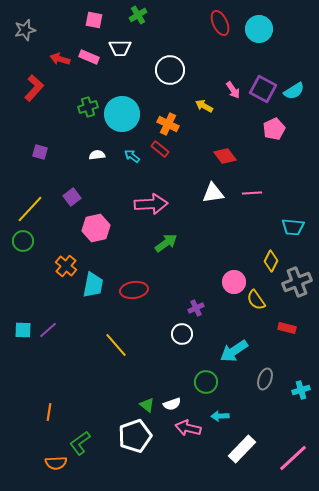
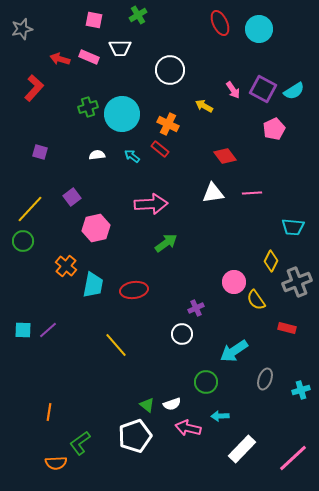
gray star at (25, 30): moved 3 px left, 1 px up
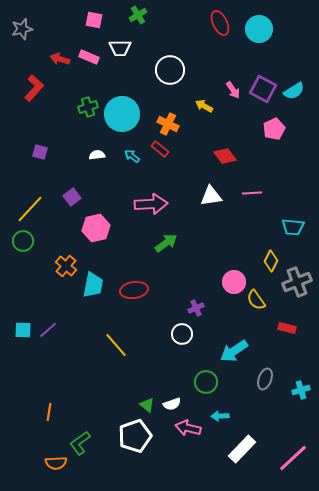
white triangle at (213, 193): moved 2 px left, 3 px down
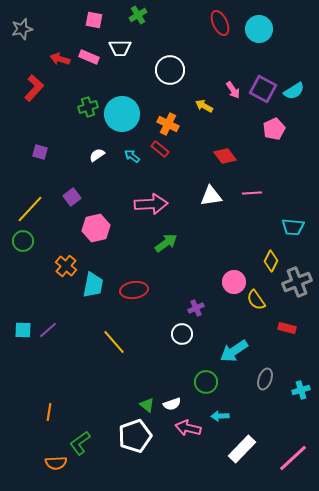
white semicircle at (97, 155): rotated 28 degrees counterclockwise
yellow line at (116, 345): moved 2 px left, 3 px up
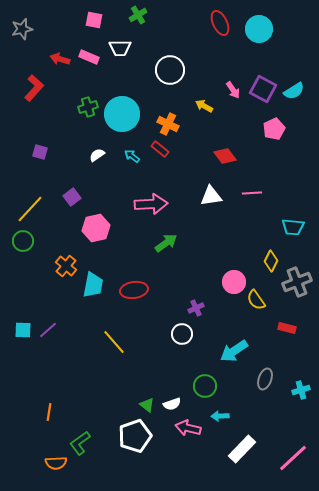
green circle at (206, 382): moved 1 px left, 4 px down
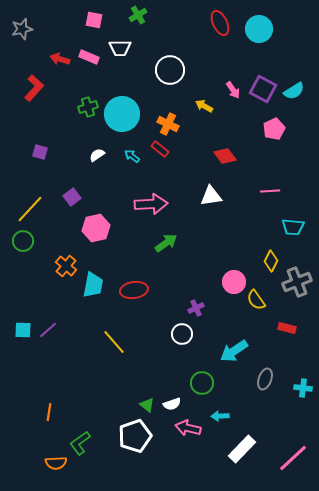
pink line at (252, 193): moved 18 px right, 2 px up
green circle at (205, 386): moved 3 px left, 3 px up
cyan cross at (301, 390): moved 2 px right, 2 px up; rotated 24 degrees clockwise
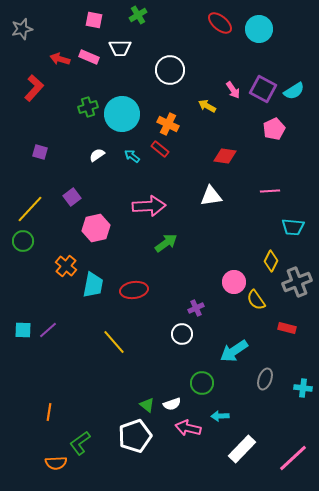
red ellipse at (220, 23): rotated 25 degrees counterclockwise
yellow arrow at (204, 106): moved 3 px right
red diamond at (225, 156): rotated 45 degrees counterclockwise
pink arrow at (151, 204): moved 2 px left, 2 px down
